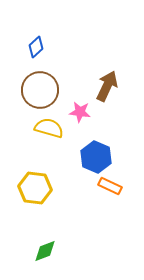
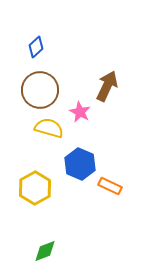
pink star: rotated 20 degrees clockwise
blue hexagon: moved 16 px left, 7 px down
yellow hexagon: rotated 24 degrees clockwise
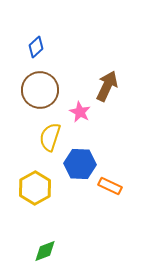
yellow semicircle: moved 1 px right, 9 px down; rotated 88 degrees counterclockwise
blue hexagon: rotated 20 degrees counterclockwise
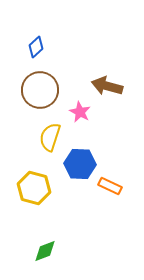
brown arrow: rotated 100 degrees counterclockwise
yellow hexagon: moved 1 px left; rotated 16 degrees counterclockwise
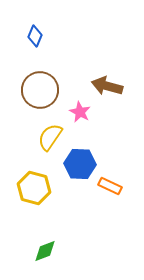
blue diamond: moved 1 px left, 11 px up; rotated 25 degrees counterclockwise
yellow semicircle: rotated 16 degrees clockwise
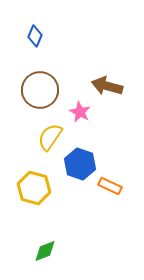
blue hexagon: rotated 16 degrees clockwise
